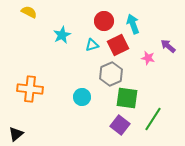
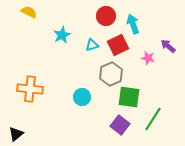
red circle: moved 2 px right, 5 px up
green square: moved 2 px right, 1 px up
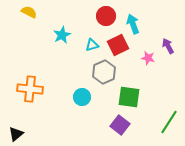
purple arrow: rotated 21 degrees clockwise
gray hexagon: moved 7 px left, 2 px up
green line: moved 16 px right, 3 px down
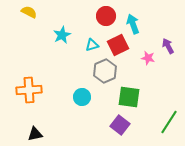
gray hexagon: moved 1 px right, 1 px up
orange cross: moved 1 px left, 1 px down; rotated 10 degrees counterclockwise
black triangle: moved 19 px right; rotated 28 degrees clockwise
